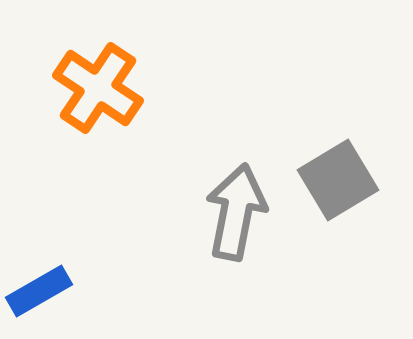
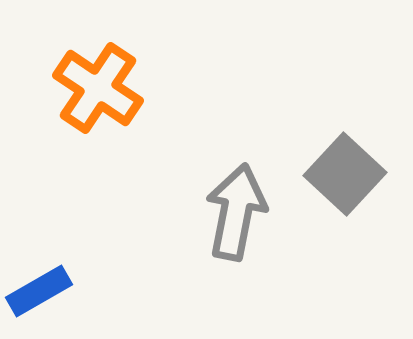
gray square: moved 7 px right, 6 px up; rotated 16 degrees counterclockwise
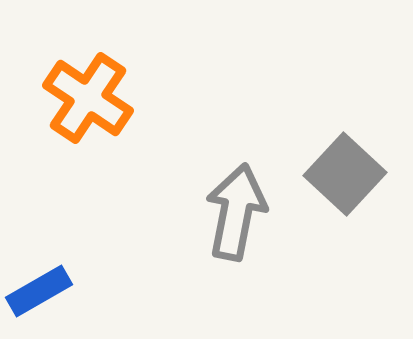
orange cross: moved 10 px left, 10 px down
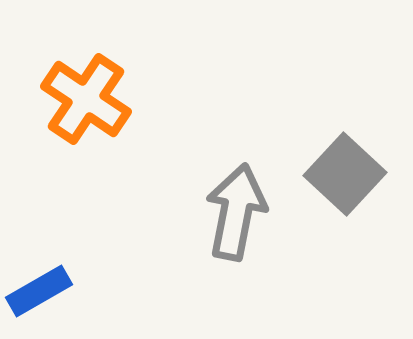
orange cross: moved 2 px left, 1 px down
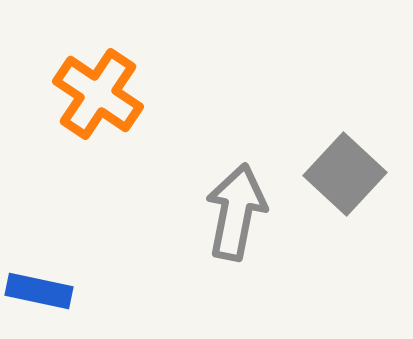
orange cross: moved 12 px right, 5 px up
blue rectangle: rotated 42 degrees clockwise
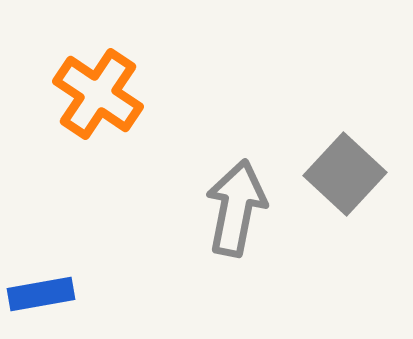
gray arrow: moved 4 px up
blue rectangle: moved 2 px right, 3 px down; rotated 22 degrees counterclockwise
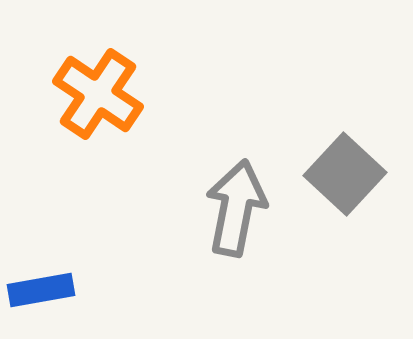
blue rectangle: moved 4 px up
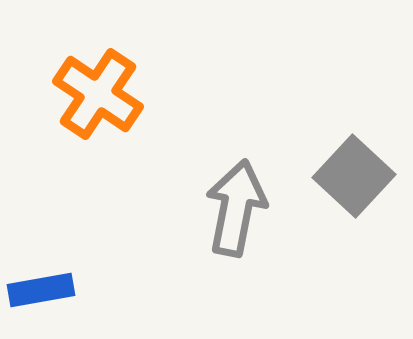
gray square: moved 9 px right, 2 px down
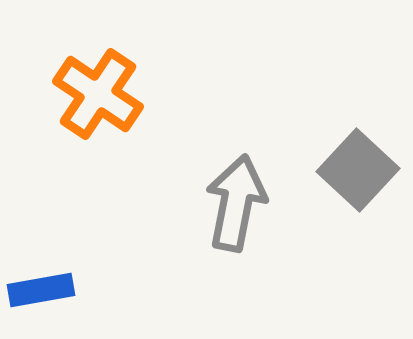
gray square: moved 4 px right, 6 px up
gray arrow: moved 5 px up
